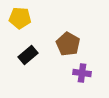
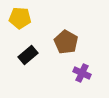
brown pentagon: moved 2 px left, 2 px up
purple cross: rotated 18 degrees clockwise
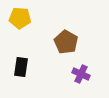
black rectangle: moved 7 px left, 12 px down; rotated 42 degrees counterclockwise
purple cross: moved 1 px left, 1 px down
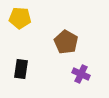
black rectangle: moved 2 px down
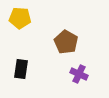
purple cross: moved 2 px left
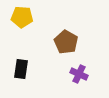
yellow pentagon: moved 2 px right, 1 px up
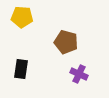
brown pentagon: rotated 15 degrees counterclockwise
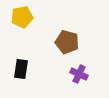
yellow pentagon: rotated 15 degrees counterclockwise
brown pentagon: moved 1 px right
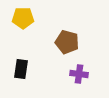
yellow pentagon: moved 1 px right, 1 px down; rotated 10 degrees clockwise
purple cross: rotated 18 degrees counterclockwise
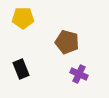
black rectangle: rotated 30 degrees counterclockwise
purple cross: rotated 18 degrees clockwise
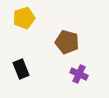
yellow pentagon: moved 1 px right; rotated 15 degrees counterclockwise
